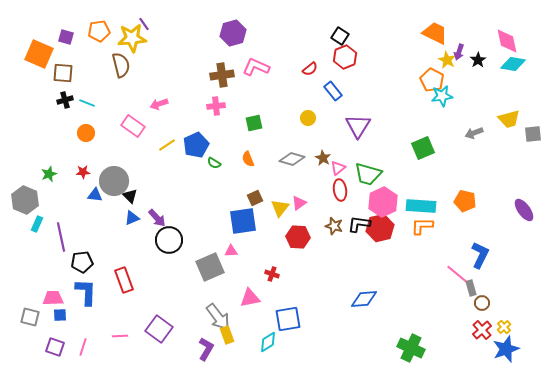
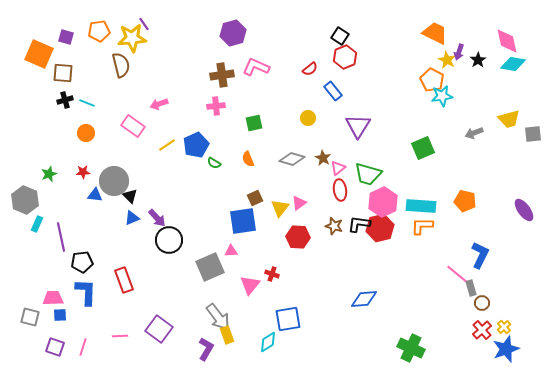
pink triangle at (250, 298): moved 13 px up; rotated 40 degrees counterclockwise
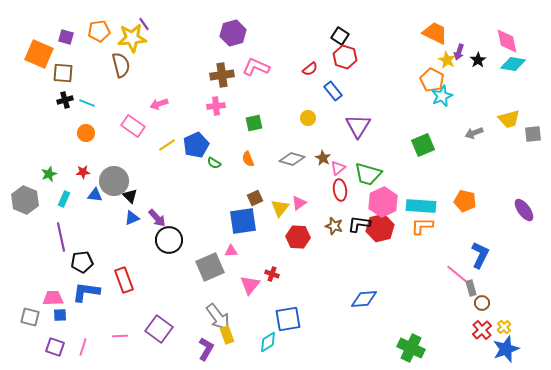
red hexagon at (345, 57): rotated 20 degrees counterclockwise
cyan star at (442, 96): rotated 15 degrees counterclockwise
green square at (423, 148): moved 3 px up
cyan rectangle at (37, 224): moved 27 px right, 25 px up
blue L-shape at (86, 292): rotated 84 degrees counterclockwise
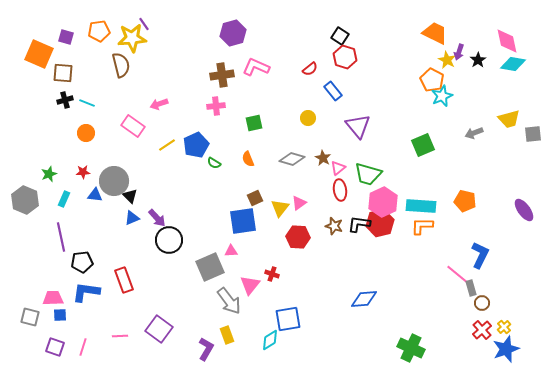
purple triangle at (358, 126): rotated 12 degrees counterclockwise
red hexagon at (380, 228): moved 5 px up
gray arrow at (218, 317): moved 11 px right, 16 px up
cyan diamond at (268, 342): moved 2 px right, 2 px up
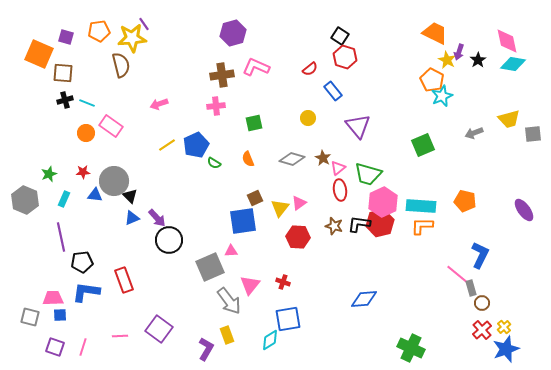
pink rectangle at (133, 126): moved 22 px left
red cross at (272, 274): moved 11 px right, 8 px down
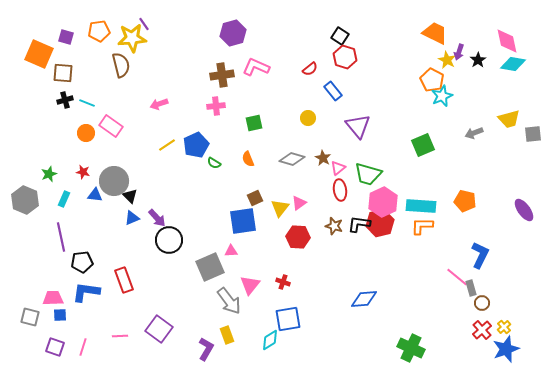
red star at (83, 172): rotated 16 degrees clockwise
pink line at (457, 274): moved 3 px down
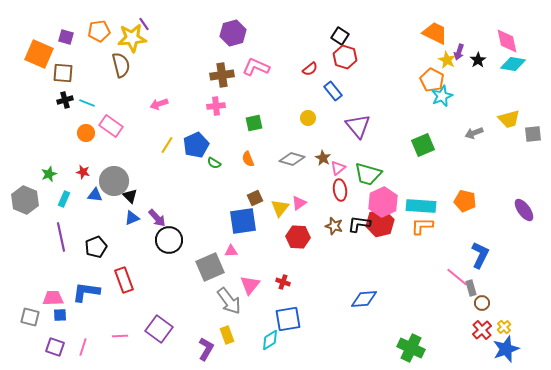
yellow line at (167, 145): rotated 24 degrees counterclockwise
black pentagon at (82, 262): moved 14 px right, 15 px up; rotated 15 degrees counterclockwise
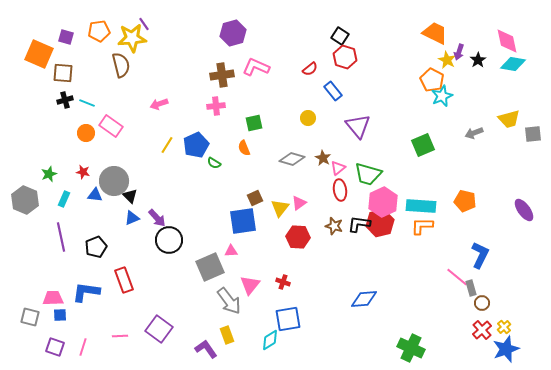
orange semicircle at (248, 159): moved 4 px left, 11 px up
purple L-shape at (206, 349): rotated 65 degrees counterclockwise
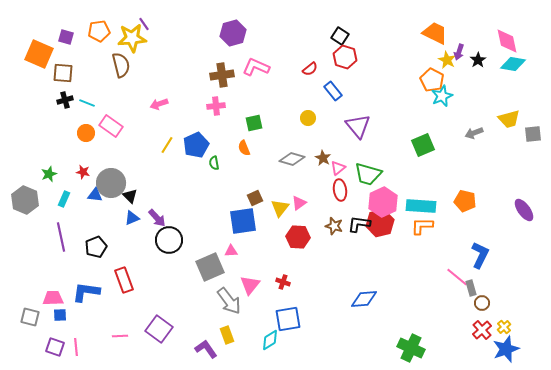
green semicircle at (214, 163): rotated 48 degrees clockwise
gray circle at (114, 181): moved 3 px left, 2 px down
pink line at (83, 347): moved 7 px left; rotated 24 degrees counterclockwise
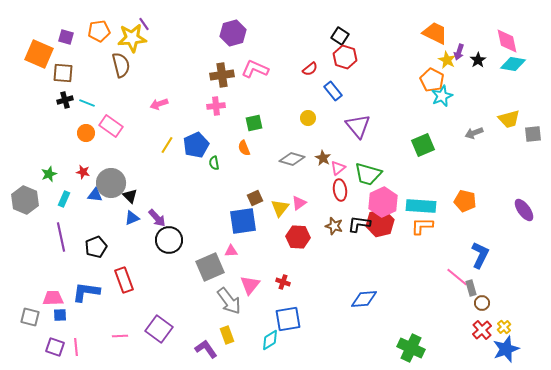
pink L-shape at (256, 67): moved 1 px left, 2 px down
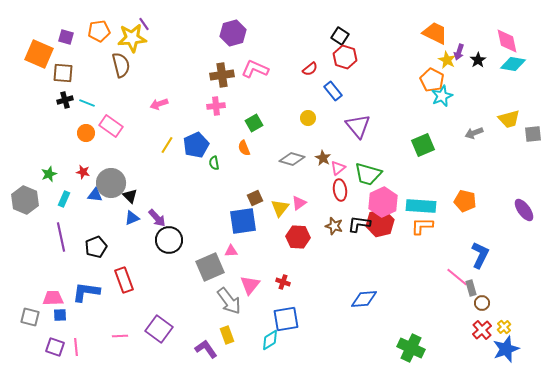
green square at (254, 123): rotated 18 degrees counterclockwise
blue square at (288, 319): moved 2 px left
